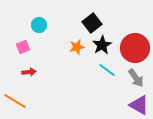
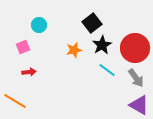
orange star: moved 3 px left, 3 px down
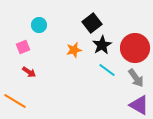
red arrow: rotated 40 degrees clockwise
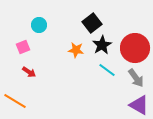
orange star: moved 2 px right; rotated 21 degrees clockwise
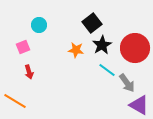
red arrow: rotated 40 degrees clockwise
gray arrow: moved 9 px left, 5 px down
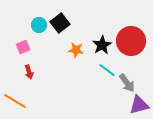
black square: moved 32 px left
red circle: moved 4 px left, 7 px up
purple triangle: rotated 45 degrees counterclockwise
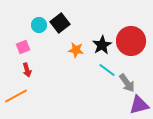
red arrow: moved 2 px left, 2 px up
orange line: moved 1 px right, 5 px up; rotated 60 degrees counterclockwise
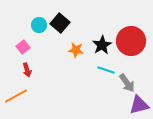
black square: rotated 12 degrees counterclockwise
pink square: rotated 16 degrees counterclockwise
cyan line: moved 1 px left; rotated 18 degrees counterclockwise
